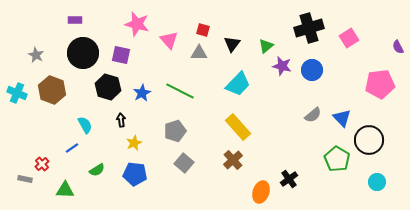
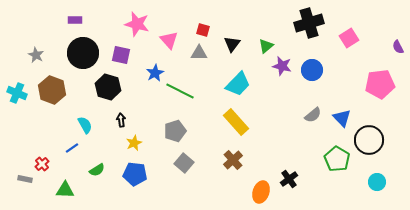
black cross at (309, 28): moved 5 px up
blue star at (142, 93): moved 13 px right, 20 px up
yellow rectangle at (238, 127): moved 2 px left, 5 px up
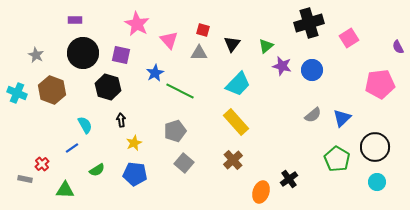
pink star at (137, 24): rotated 15 degrees clockwise
blue triangle at (342, 118): rotated 30 degrees clockwise
black circle at (369, 140): moved 6 px right, 7 px down
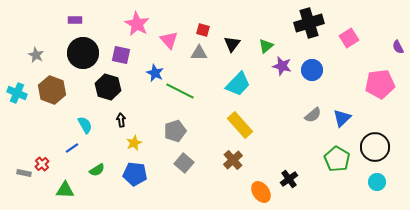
blue star at (155, 73): rotated 18 degrees counterclockwise
yellow rectangle at (236, 122): moved 4 px right, 3 px down
gray rectangle at (25, 179): moved 1 px left, 6 px up
orange ellipse at (261, 192): rotated 55 degrees counterclockwise
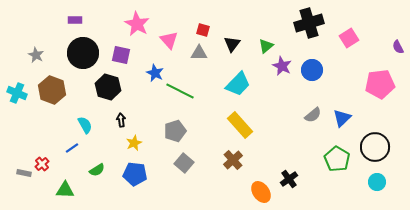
purple star at (282, 66): rotated 12 degrees clockwise
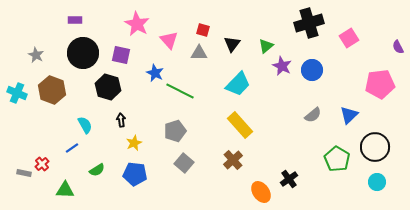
blue triangle at (342, 118): moved 7 px right, 3 px up
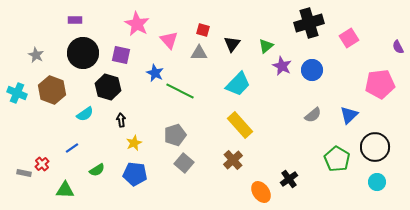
cyan semicircle at (85, 125): moved 11 px up; rotated 84 degrees clockwise
gray pentagon at (175, 131): moved 4 px down
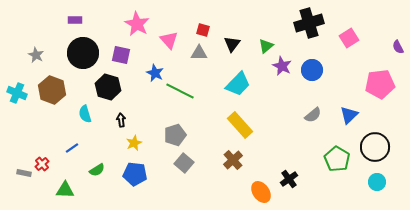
cyan semicircle at (85, 114): rotated 108 degrees clockwise
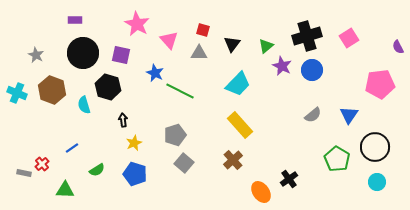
black cross at (309, 23): moved 2 px left, 13 px down
cyan semicircle at (85, 114): moved 1 px left, 9 px up
blue triangle at (349, 115): rotated 12 degrees counterclockwise
black arrow at (121, 120): moved 2 px right
blue pentagon at (135, 174): rotated 10 degrees clockwise
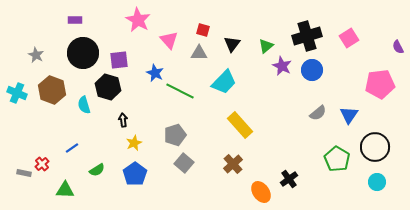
pink star at (137, 24): moved 1 px right, 4 px up
purple square at (121, 55): moved 2 px left, 5 px down; rotated 18 degrees counterclockwise
cyan trapezoid at (238, 84): moved 14 px left, 2 px up
gray semicircle at (313, 115): moved 5 px right, 2 px up
brown cross at (233, 160): moved 4 px down
blue pentagon at (135, 174): rotated 20 degrees clockwise
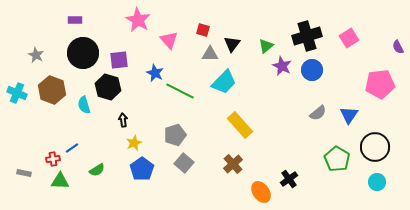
gray triangle at (199, 53): moved 11 px right, 1 px down
red cross at (42, 164): moved 11 px right, 5 px up; rotated 32 degrees clockwise
blue pentagon at (135, 174): moved 7 px right, 5 px up
green triangle at (65, 190): moved 5 px left, 9 px up
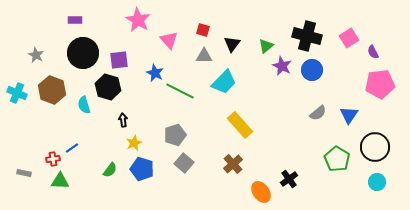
black cross at (307, 36): rotated 32 degrees clockwise
purple semicircle at (398, 47): moved 25 px left, 5 px down
gray triangle at (210, 54): moved 6 px left, 2 px down
blue pentagon at (142, 169): rotated 20 degrees counterclockwise
green semicircle at (97, 170): moved 13 px right; rotated 21 degrees counterclockwise
